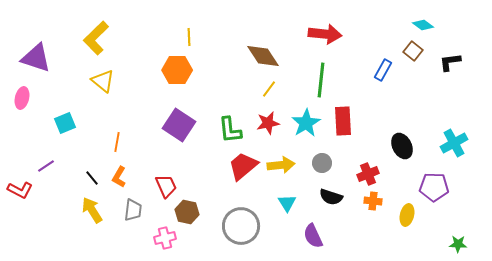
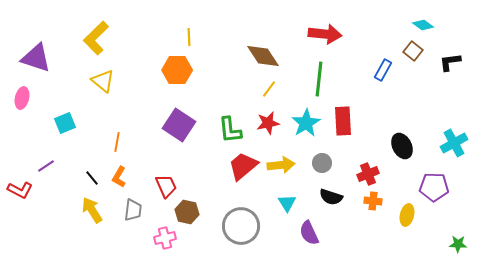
green line at (321, 80): moved 2 px left, 1 px up
purple semicircle at (313, 236): moved 4 px left, 3 px up
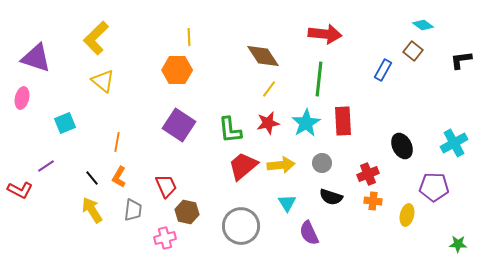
black L-shape at (450, 62): moved 11 px right, 2 px up
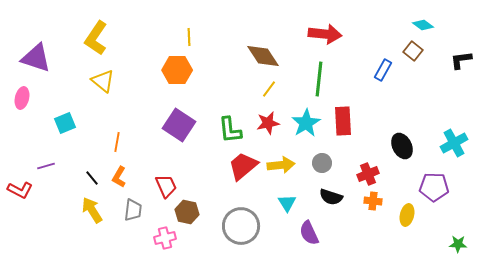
yellow L-shape at (96, 38): rotated 12 degrees counterclockwise
purple line at (46, 166): rotated 18 degrees clockwise
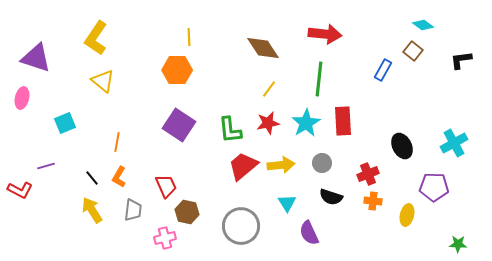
brown diamond at (263, 56): moved 8 px up
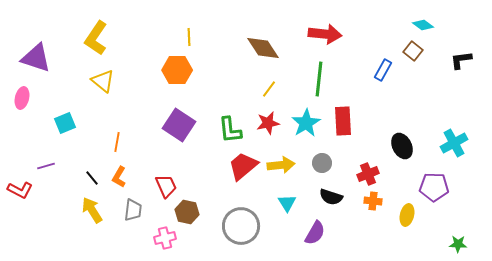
purple semicircle at (309, 233): moved 6 px right; rotated 125 degrees counterclockwise
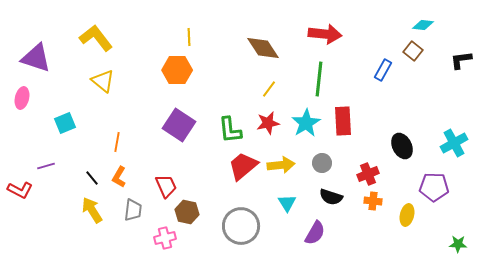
cyan diamond at (423, 25): rotated 30 degrees counterclockwise
yellow L-shape at (96, 38): rotated 108 degrees clockwise
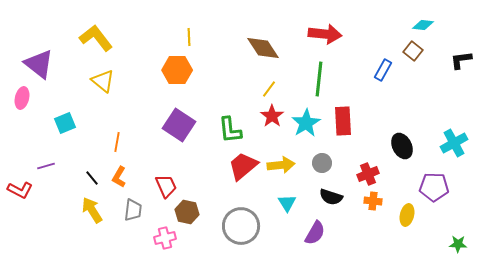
purple triangle at (36, 58): moved 3 px right, 6 px down; rotated 20 degrees clockwise
red star at (268, 123): moved 4 px right, 7 px up; rotated 25 degrees counterclockwise
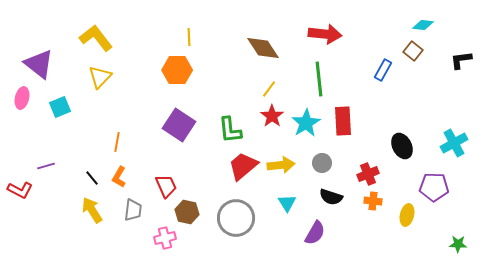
green line at (319, 79): rotated 12 degrees counterclockwise
yellow triangle at (103, 81): moved 3 px left, 4 px up; rotated 35 degrees clockwise
cyan square at (65, 123): moved 5 px left, 16 px up
gray circle at (241, 226): moved 5 px left, 8 px up
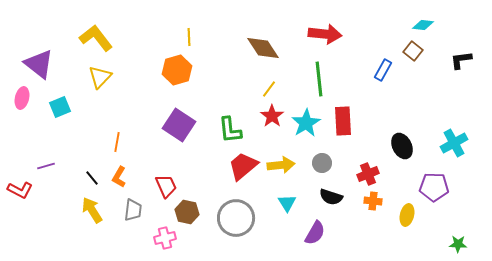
orange hexagon at (177, 70): rotated 16 degrees counterclockwise
